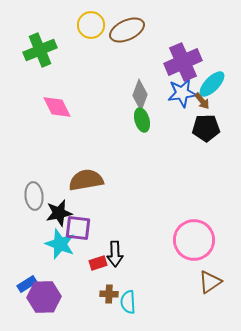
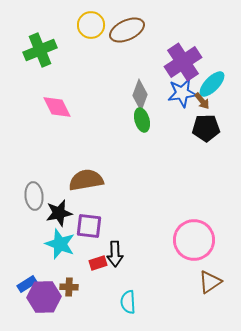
purple cross: rotated 9 degrees counterclockwise
purple square: moved 11 px right, 2 px up
brown cross: moved 40 px left, 7 px up
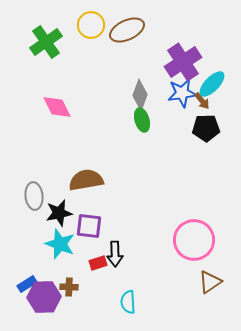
green cross: moved 6 px right, 8 px up; rotated 12 degrees counterclockwise
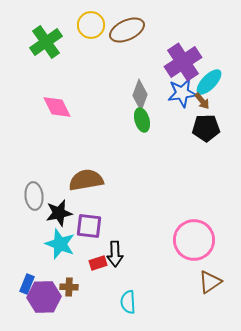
cyan ellipse: moved 3 px left, 2 px up
blue rectangle: rotated 36 degrees counterclockwise
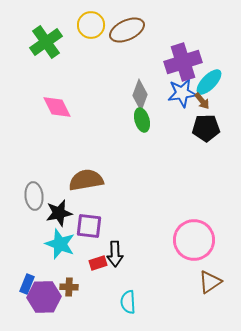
purple cross: rotated 15 degrees clockwise
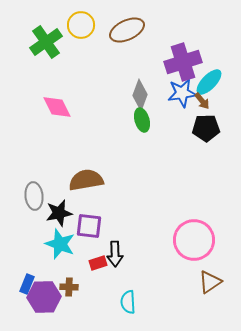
yellow circle: moved 10 px left
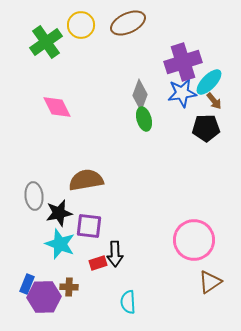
brown ellipse: moved 1 px right, 7 px up
brown arrow: moved 12 px right
green ellipse: moved 2 px right, 1 px up
